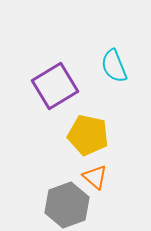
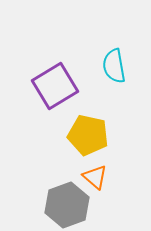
cyan semicircle: rotated 12 degrees clockwise
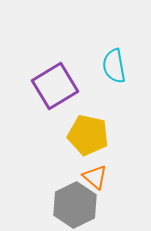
gray hexagon: moved 8 px right; rotated 6 degrees counterclockwise
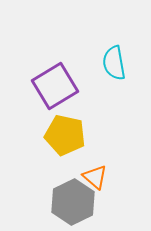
cyan semicircle: moved 3 px up
yellow pentagon: moved 23 px left
gray hexagon: moved 2 px left, 3 px up
